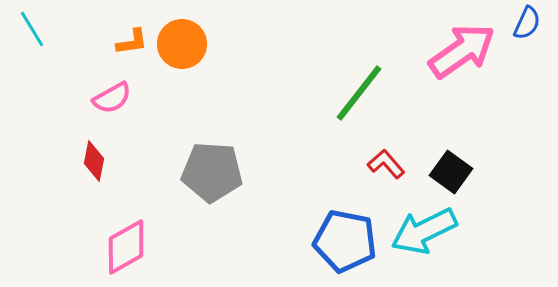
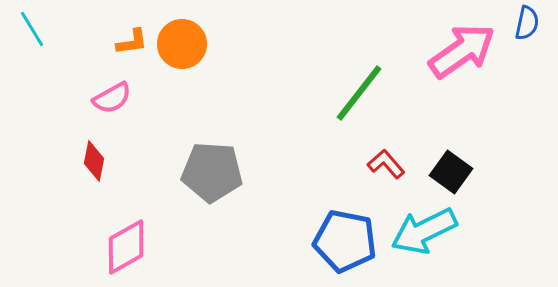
blue semicircle: rotated 12 degrees counterclockwise
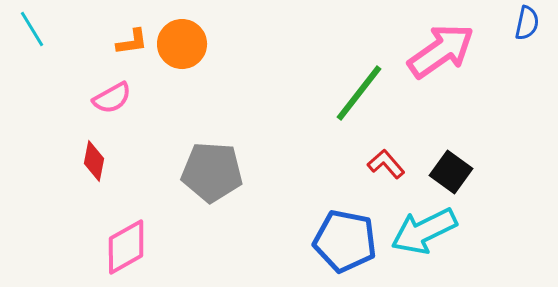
pink arrow: moved 21 px left
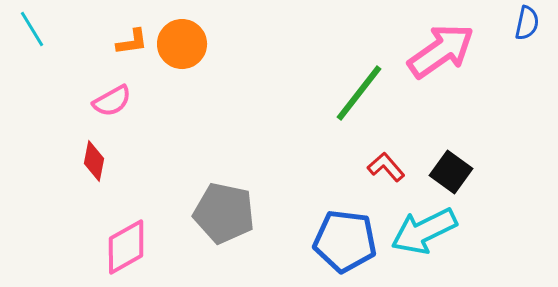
pink semicircle: moved 3 px down
red L-shape: moved 3 px down
gray pentagon: moved 12 px right, 41 px down; rotated 8 degrees clockwise
blue pentagon: rotated 4 degrees counterclockwise
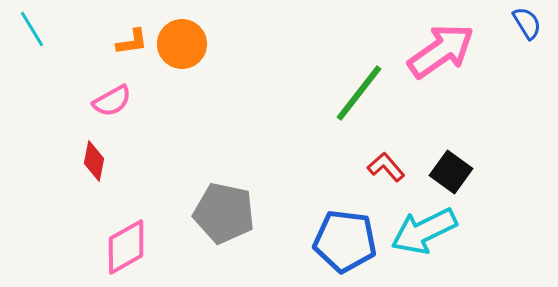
blue semicircle: rotated 44 degrees counterclockwise
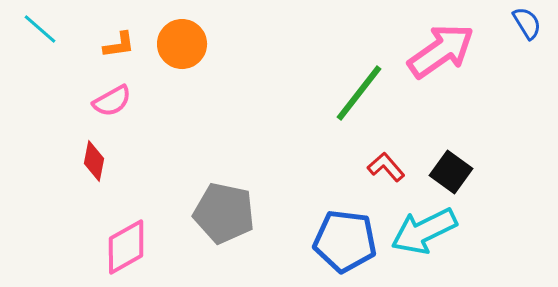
cyan line: moved 8 px right; rotated 18 degrees counterclockwise
orange L-shape: moved 13 px left, 3 px down
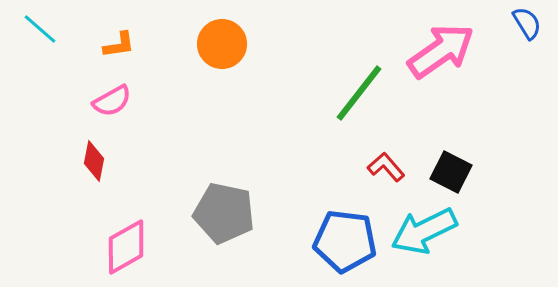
orange circle: moved 40 px right
black square: rotated 9 degrees counterclockwise
